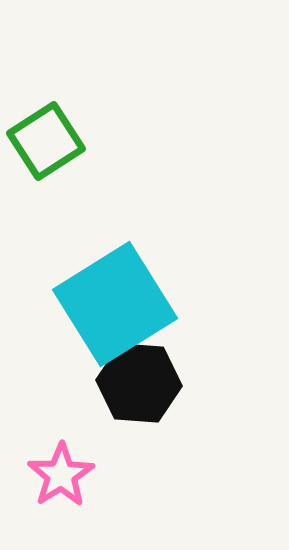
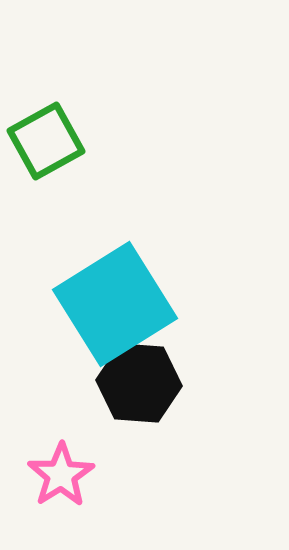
green square: rotated 4 degrees clockwise
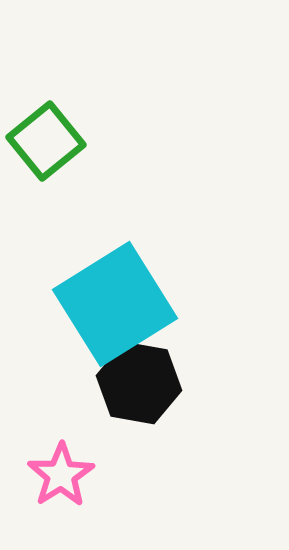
green square: rotated 10 degrees counterclockwise
black hexagon: rotated 6 degrees clockwise
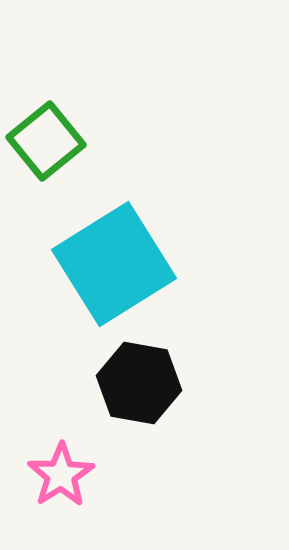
cyan square: moved 1 px left, 40 px up
